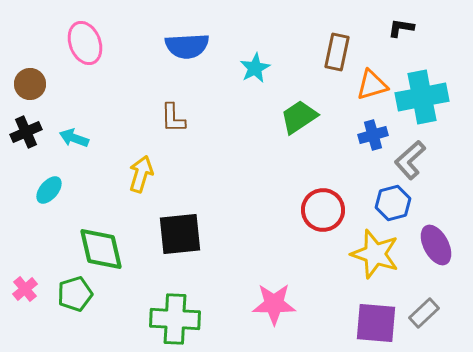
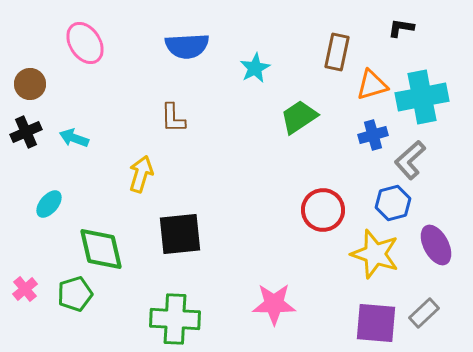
pink ellipse: rotated 12 degrees counterclockwise
cyan ellipse: moved 14 px down
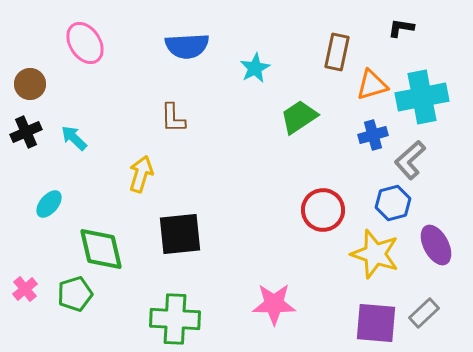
cyan arrow: rotated 24 degrees clockwise
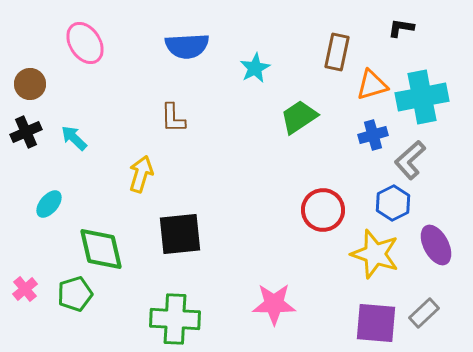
blue hexagon: rotated 12 degrees counterclockwise
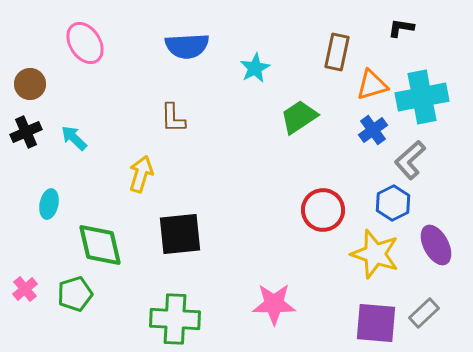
blue cross: moved 5 px up; rotated 20 degrees counterclockwise
cyan ellipse: rotated 28 degrees counterclockwise
green diamond: moved 1 px left, 4 px up
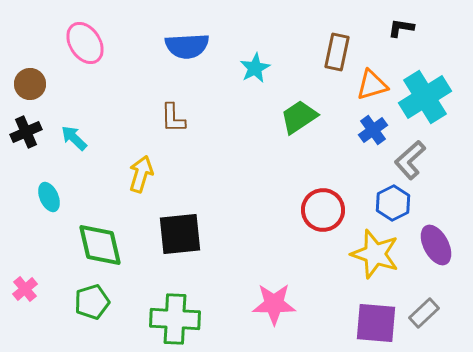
cyan cross: moved 3 px right; rotated 21 degrees counterclockwise
cyan ellipse: moved 7 px up; rotated 36 degrees counterclockwise
green pentagon: moved 17 px right, 8 px down
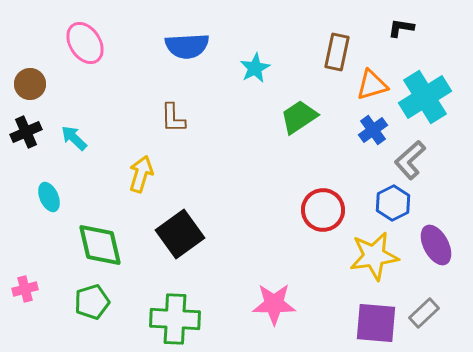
black square: rotated 30 degrees counterclockwise
yellow star: moved 1 px left, 2 px down; rotated 27 degrees counterclockwise
pink cross: rotated 25 degrees clockwise
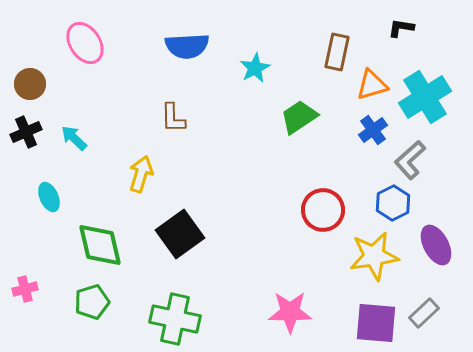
pink star: moved 16 px right, 8 px down
green cross: rotated 9 degrees clockwise
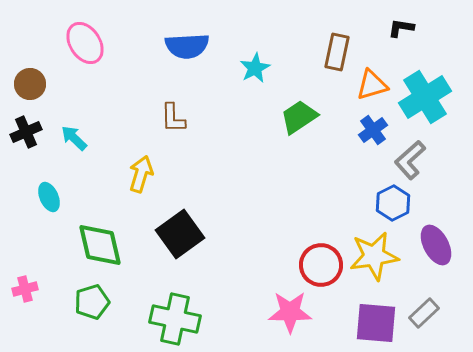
red circle: moved 2 px left, 55 px down
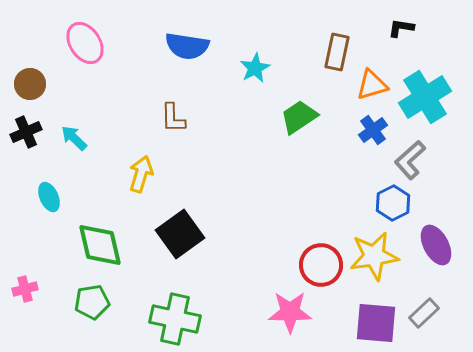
blue semicircle: rotated 12 degrees clockwise
green pentagon: rotated 8 degrees clockwise
